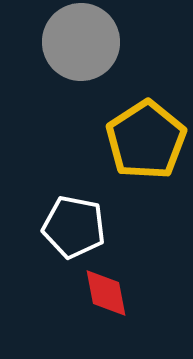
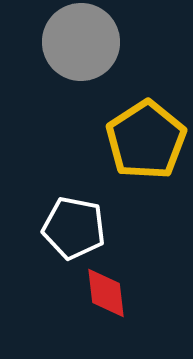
white pentagon: moved 1 px down
red diamond: rotated 4 degrees clockwise
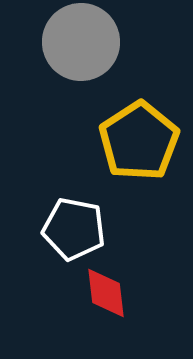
yellow pentagon: moved 7 px left, 1 px down
white pentagon: moved 1 px down
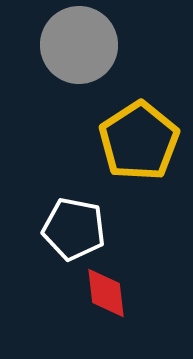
gray circle: moved 2 px left, 3 px down
